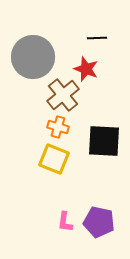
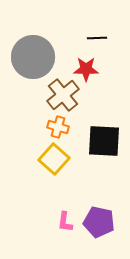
red star: rotated 20 degrees counterclockwise
yellow square: rotated 20 degrees clockwise
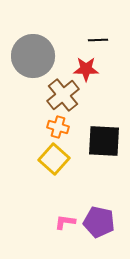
black line: moved 1 px right, 2 px down
gray circle: moved 1 px up
pink L-shape: rotated 90 degrees clockwise
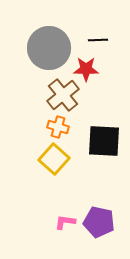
gray circle: moved 16 px right, 8 px up
